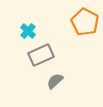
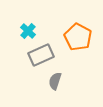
orange pentagon: moved 7 px left, 15 px down
gray semicircle: rotated 30 degrees counterclockwise
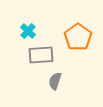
orange pentagon: rotated 8 degrees clockwise
gray rectangle: rotated 20 degrees clockwise
